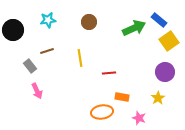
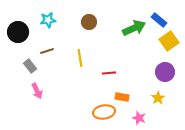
black circle: moved 5 px right, 2 px down
orange ellipse: moved 2 px right
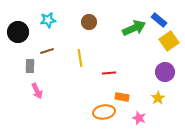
gray rectangle: rotated 40 degrees clockwise
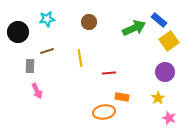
cyan star: moved 1 px left, 1 px up
pink star: moved 30 px right
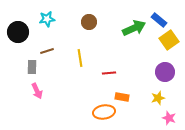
yellow square: moved 1 px up
gray rectangle: moved 2 px right, 1 px down
yellow star: rotated 16 degrees clockwise
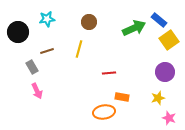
yellow line: moved 1 px left, 9 px up; rotated 24 degrees clockwise
gray rectangle: rotated 32 degrees counterclockwise
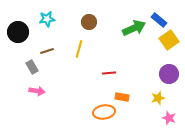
purple circle: moved 4 px right, 2 px down
pink arrow: rotated 56 degrees counterclockwise
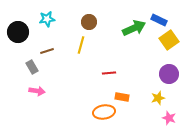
blue rectangle: rotated 14 degrees counterclockwise
yellow line: moved 2 px right, 4 px up
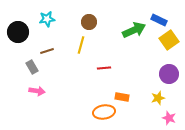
green arrow: moved 2 px down
red line: moved 5 px left, 5 px up
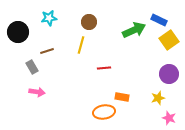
cyan star: moved 2 px right, 1 px up
pink arrow: moved 1 px down
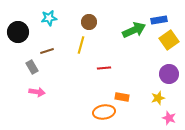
blue rectangle: rotated 35 degrees counterclockwise
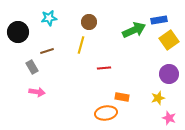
orange ellipse: moved 2 px right, 1 px down
